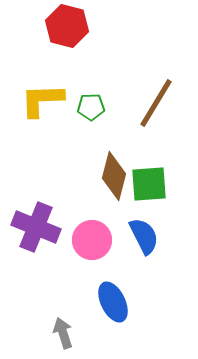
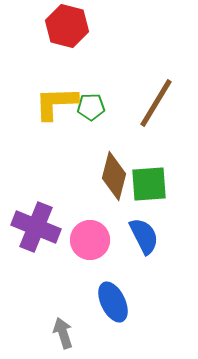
yellow L-shape: moved 14 px right, 3 px down
pink circle: moved 2 px left
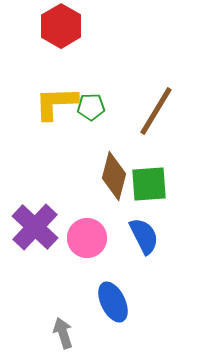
red hexagon: moved 6 px left; rotated 15 degrees clockwise
brown line: moved 8 px down
purple cross: moved 1 px left; rotated 21 degrees clockwise
pink circle: moved 3 px left, 2 px up
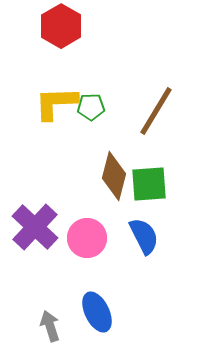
blue ellipse: moved 16 px left, 10 px down
gray arrow: moved 13 px left, 7 px up
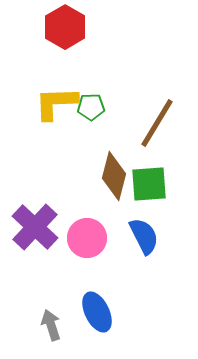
red hexagon: moved 4 px right, 1 px down
brown line: moved 1 px right, 12 px down
gray arrow: moved 1 px right, 1 px up
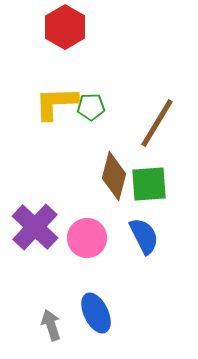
blue ellipse: moved 1 px left, 1 px down
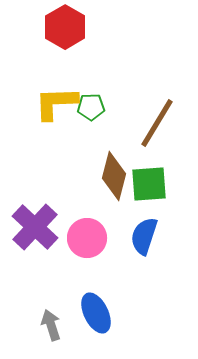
blue semicircle: rotated 135 degrees counterclockwise
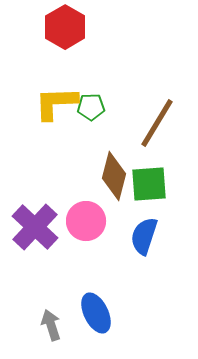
pink circle: moved 1 px left, 17 px up
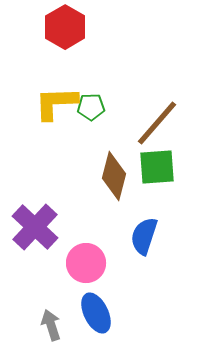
brown line: rotated 10 degrees clockwise
green square: moved 8 px right, 17 px up
pink circle: moved 42 px down
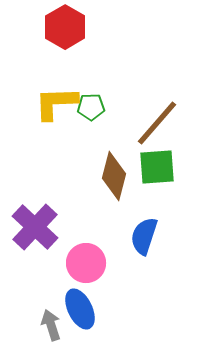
blue ellipse: moved 16 px left, 4 px up
